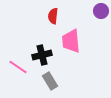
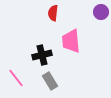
purple circle: moved 1 px down
red semicircle: moved 3 px up
pink line: moved 2 px left, 11 px down; rotated 18 degrees clockwise
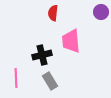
pink line: rotated 36 degrees clockwise
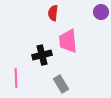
pink trapezoid: moved 3 px left
gray rectangle: moved 11 px right, 3 px down
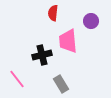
purple circle: moved 10 px left, 9 px down
pink line: moved 1 px right, 1 px down; rotated 36 degrees counterclockwise
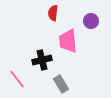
black cross: moved 5 px down
